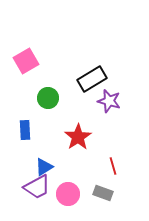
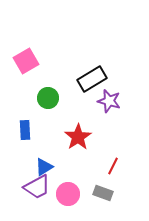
red line: rotated 42 degrees clockwise
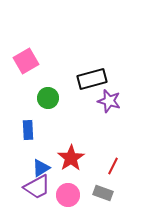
black rectangle: rotated 16 degrees clockwise
blue rectangle: moved 3 px right
red star: moved 7 px left, 21 px down
blue triangle: moved 3 px left, 1 px down
pink circle: moved 1 px down
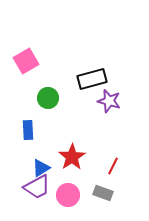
red star: moved 1 px right, 1 px up
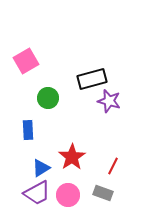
purple trapezoid: moved 6 px down
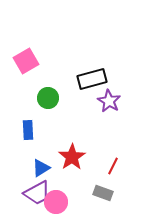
purple star: rotated 15 degrees clockwise
pink circle: moved 12 px left, 7 px down
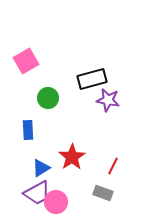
purple star: moved 1 px left, 1 px up; rotated 20 degrees counterclockwise
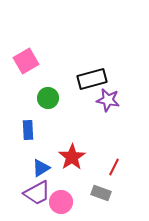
red line: moved 1 px right, 1 px down
gray rectangle: moved 2 px left
pink circle: moved 5 px right
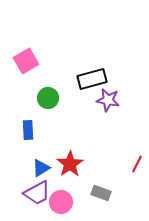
red star: moved 2 px left, 7 px down
red line: moved 23 px right, 3 px up
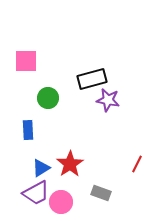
pink square: rotated 30 degrees clockwise
purple trapezoid: moved 1 px left
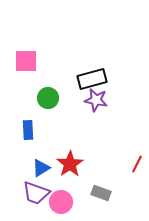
purple star: moved 12 px left
purple trapezoid: rotated 48 degrees clockwise
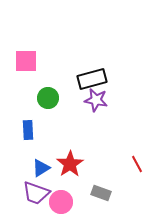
red line: rotated 54 degrees counterclockwise
